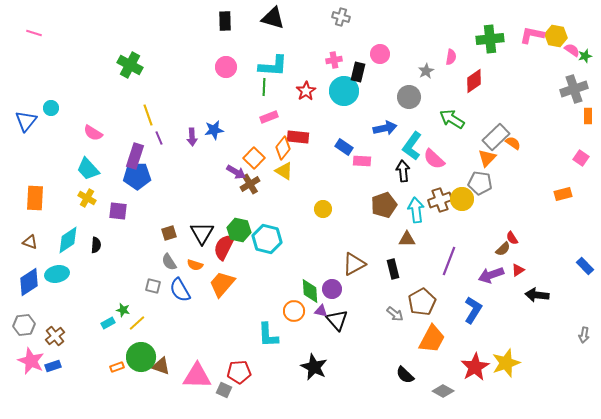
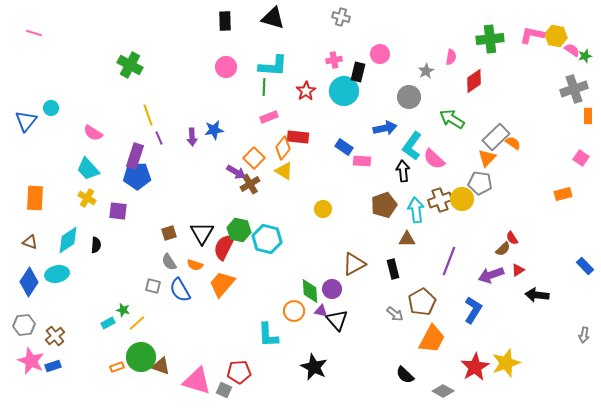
blue diamond at (29, 282): rotated 24 degrees counterclockwise
pink triangle at (197, 376): moved 5 px down; rotated 16 degrees clockwise
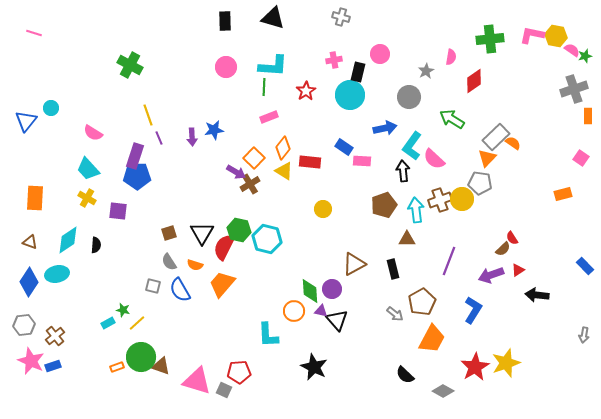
cyan circle at (344, 91): moved 6 px right, 4 px down
red rectangle at (298, 137): moved 12 px right, 25 px down
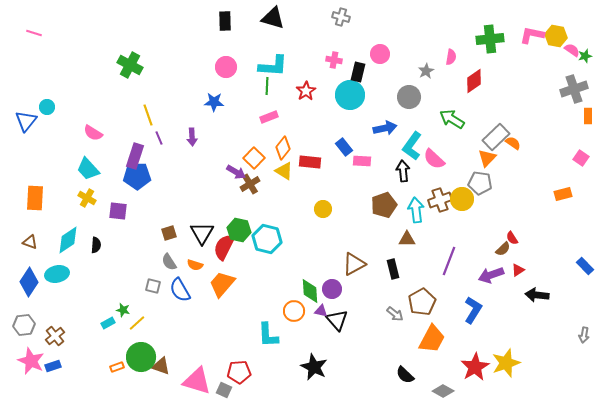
pink cross at (334, 60): rotated 21 degrees clockwise
green line at (264, 87): moved 3 px right, 1 px up
cyan circle at (51, 108): moved 4 px left, 1 px up
blue star at (214, 130): moved 28 px up; rotated 12 degrees clockwise
blue rectangle at (344, 147): rotated 18 degrees clockwise
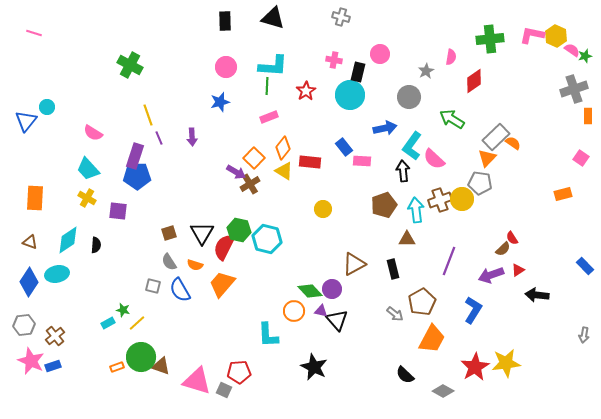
yellow hexagon at (556, 36): rotated 15 degrees clockwise
blue star at (214, 102): moved 6 px right; rotated 18 degrees counterclockwise
green diamond at (310, 291): rotated 40 degrees counterclockwise
yellow star at (506, 363): rotated 12 degrees clockwise
